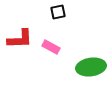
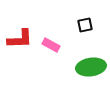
black square: moved 27 px right, 13 px down
pink rectangle: moved 2 px up
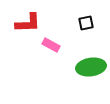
black square: moved 1 px right, 2 px up
red L-shape: moved 8 px right, 16 px up
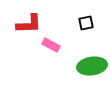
red L-shape: moved 1 px right, 1 px down
green ellipse: moved 1 px right, 1 px up
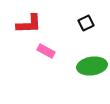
black square: rotated 14 degrees counterclockwise
pink rectangle: moved 5 px left, 6 px down
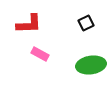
pink rectangle: moved 6 px left, 3 px down
green ellipse: moved 1 px left, 1 px up
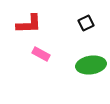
pink rectangle: moved 1 px right
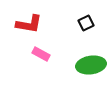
red L-shape: rotated 12 degrees clockwise
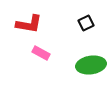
pink rectangle: moved 1 px up
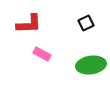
red L-shape: rotated 12 degrees counterclockwise
pink rectangle: moved 1 px right, 1 px down
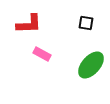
black square: rotated 35 degrees clockwise
green ellipse: rotated 40 degrees counterclockwise
